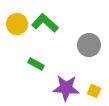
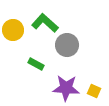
yellow circle: moved 4 px left, 6 px down
gray circle: moved 22 px left
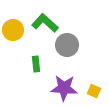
green rectangle: rotated 56 degrees clockwise
purple star: moved 2 px left
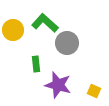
gray circle: moved 2 px up
purple star: moved 6 px left, 3 px up; rotated 12 degrees clockwise
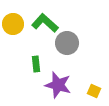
yellow circle: moved 6 px up
